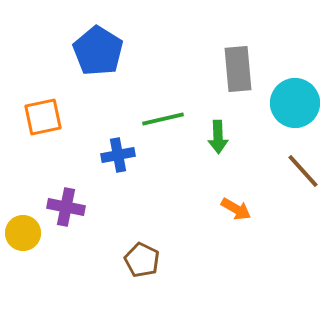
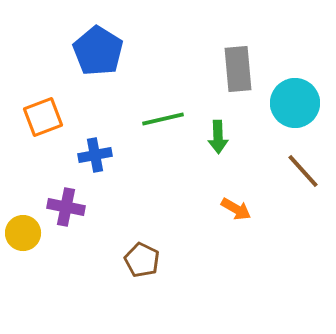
orange square: rotated 9 degrees counterclockwise
blue cross: moved 23 px left
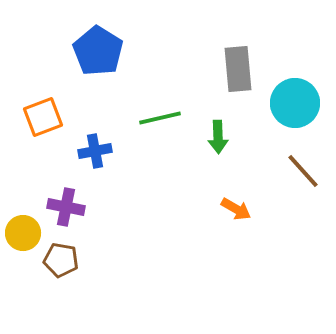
green line: moved 3 px left, 1 px up
blue cross: moved 4 px up
brown pentagon: moved 81 px left; rotated 16 degrees counterclockwise
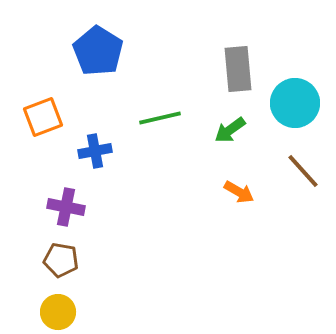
green arrow: moved 12 px right, 7 px up; rotated 56 degrees clockwise
orange arrow: moved 3 px right, 17 px up
yellow circle: moved 35 px right, 79 px down
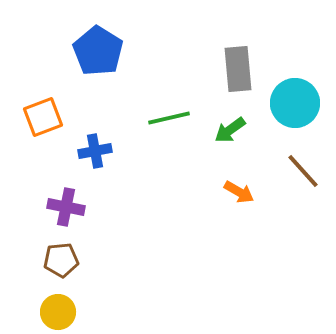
green line: moved 9 px right
brown pentagon: rotated 16 degrees counterclockwise
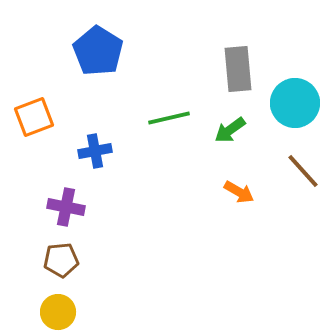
orange square: moved 9 px left
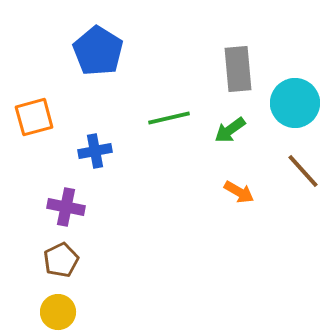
orange square: rotated 6 degrees clockwise
brown pentagon: rotated 20 degrees counterclockwise
